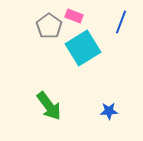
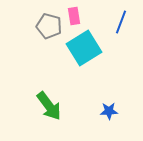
pink rectangle: rotated 60 degrees clockwise
gray pentagon: rotated 20 degrees counterclockwise
cyan square: moved 1 px right
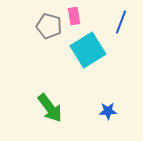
cyan square: moved 4 px right, 2 px down
green arrow: moved 1 px right, 2 px down
blue star: moved 1 px left
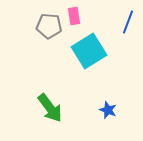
blue line: moved 7 px right
gray pentagon: rotated 10 degrees counterclockwise
cyan square: moved 1 px right, 1 px down
blue star: moved 1 px up; rotated 24 degrees clockwise
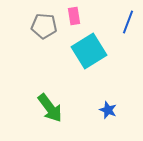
gray pentagon: moved 5 px left
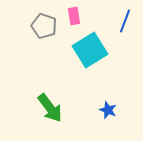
blue line: moved 3 px left, 1 px up
gray pentagon: rotated 15 degrees clockwise
cyan square: moved 1 px right, 1 px up
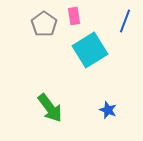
gray pentagon: moved 2 px up; rotated 15 degrees clockwise
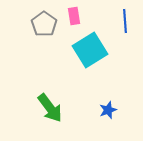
blue line: rotated 25 degrees counterclockwise
blue star: rotated 30 degrees clockwise
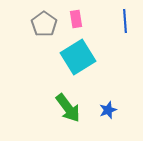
pink rectangle: moved 2 px right, 3 px down
cyan square: moved 12 px left, 7 px down
green arrow: moved 18 px right
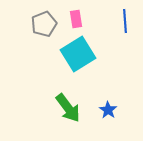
gray pentagon: rotated 15 degrees clockwise
cyan square: moved 3 px up
blue star: rotated 18 degrees counterclockwise
